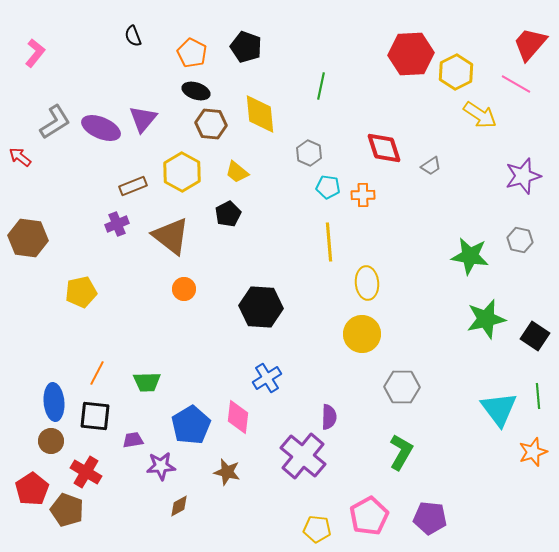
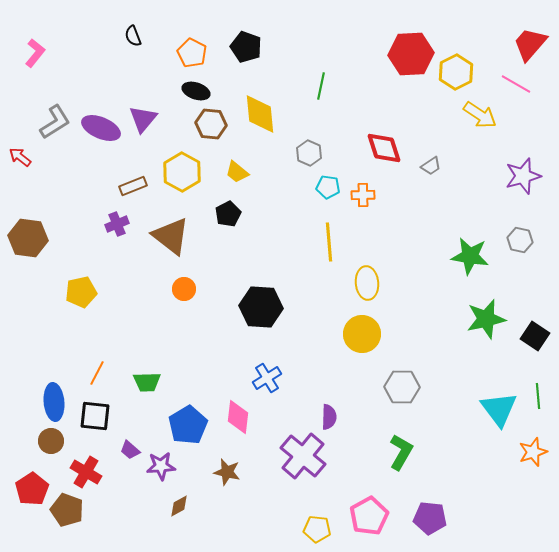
blue pentagon at (191, 425): moved 3 px left
purple trapezoid at (133, 440): moved 3 px left, 10 px down; rotated 130 degrees counterclockwise
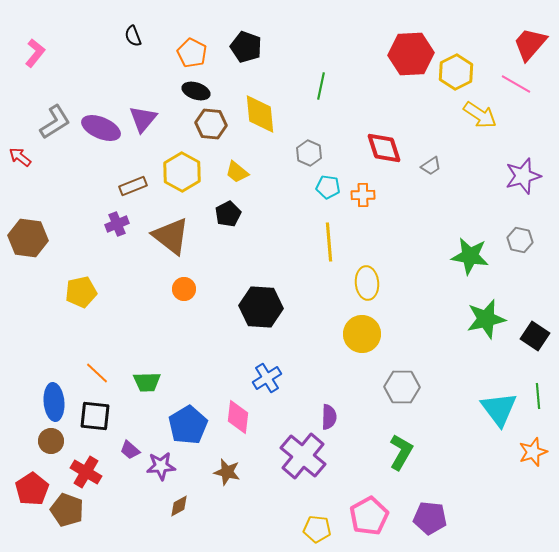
orange line at (97, 373): rotated 75 degrees counterclockwise
